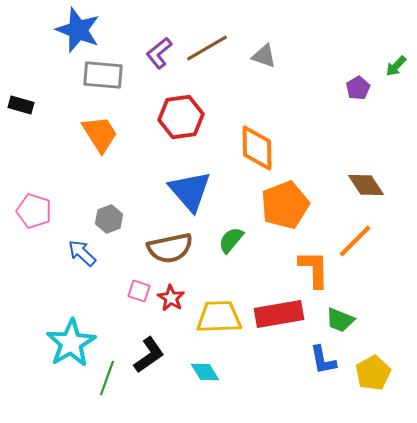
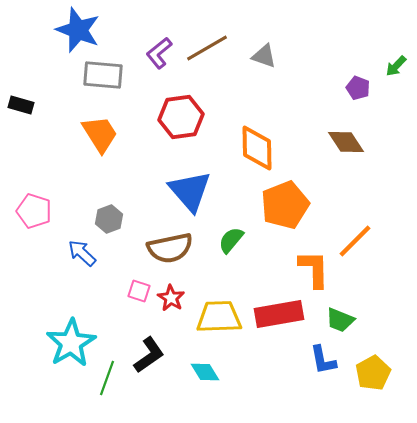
purple pentagon: rotated 20 degrees counterclockwise
brown diamond: moved 20 px left, 43 px up
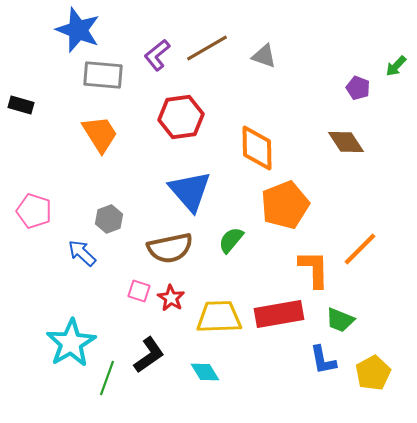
purple L-shape: moved 2 px left, 2 px down
orange line: moved 5 px right, 8 px down
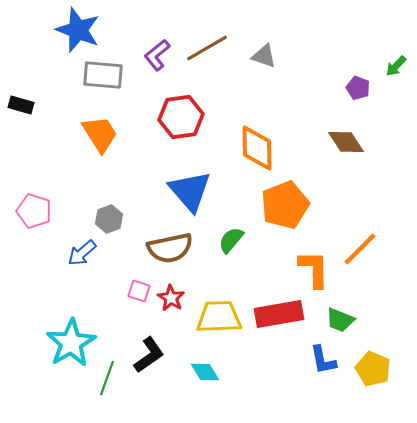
blue arrow: rotated 84 degrees counterclockwise
yellow pentagon: moved 4 px up; rotated 20 degrees counterclockwise
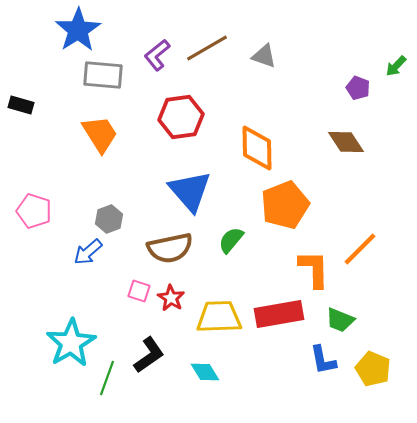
blue star: rotated 18 degrees clockwise
blue arrow: moved 6 px right, 1 px up
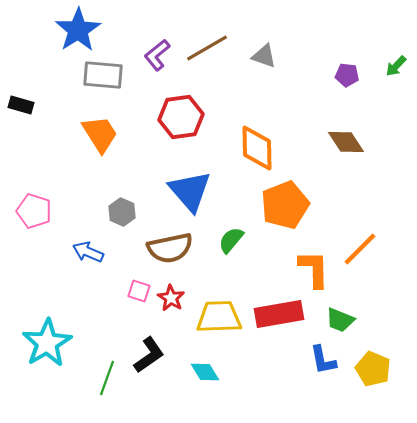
purple pentagon: moved 11 px left, 13 px up; rotated 15 degrees counterclockwise
gray hexagon: moved 13 px right, 7 px up; rotated 16 degrees counterclockwise
blue arrow: rotated 64 degrees clockwise
cyan star: moved 24 px left
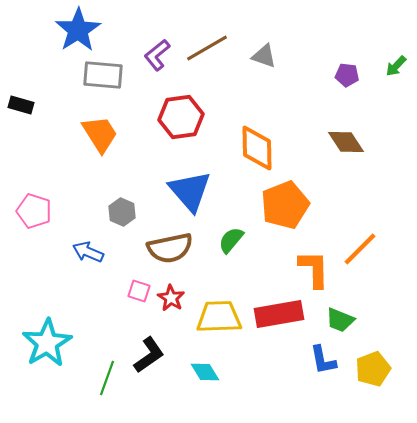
yellow pentagon: rotated 28 degrees clockwise
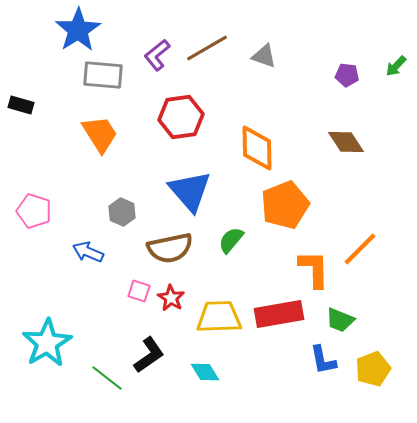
green line: rotated 72 degrees counterclockwise
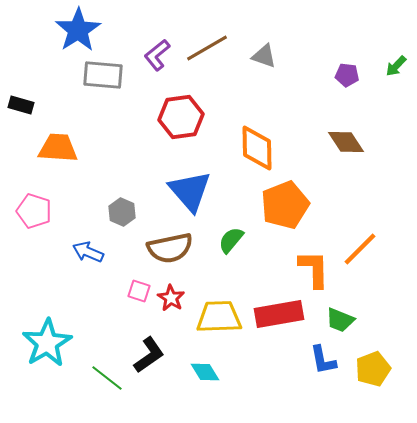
orange trapezoid: moved 42 px left, 14 px down; rotated 54 degrees counterclockwise
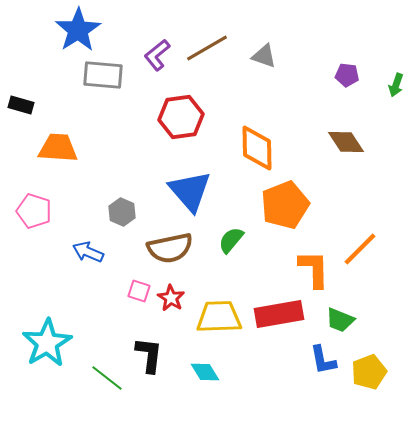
green arrow: moved 19 px down; rotated 25 degrees counterclockwise
black L-shape: rotated 48 degrees counterclockwise
yellow pentagon: moved 4 px left, 3 px down
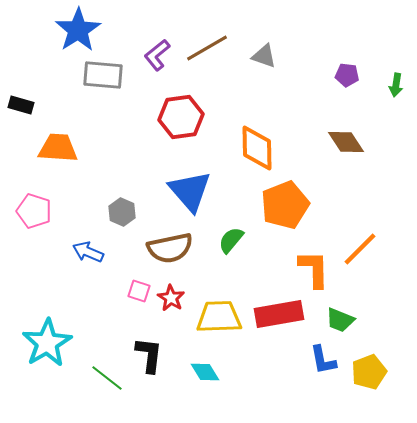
green arrow: rotated 10 degrees counterclockwise
